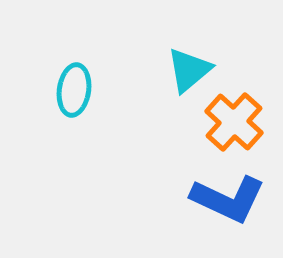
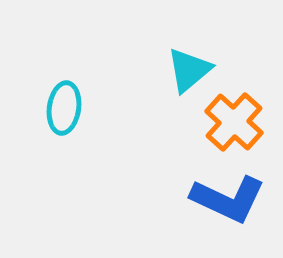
cyan ellipse: moved 10 px left, 18 px down
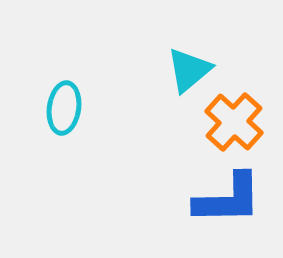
blue L-shape: rotated 26 degrees counterclockwise
